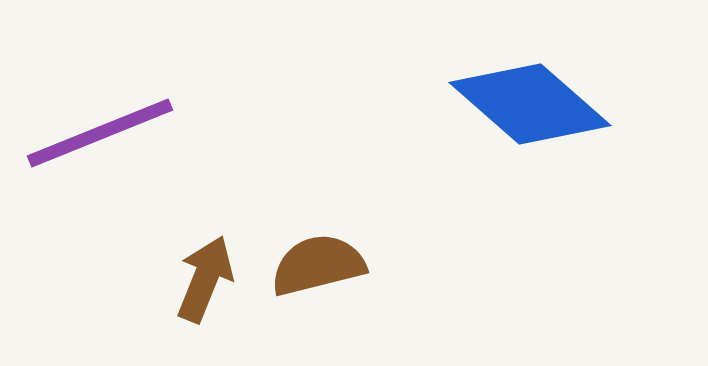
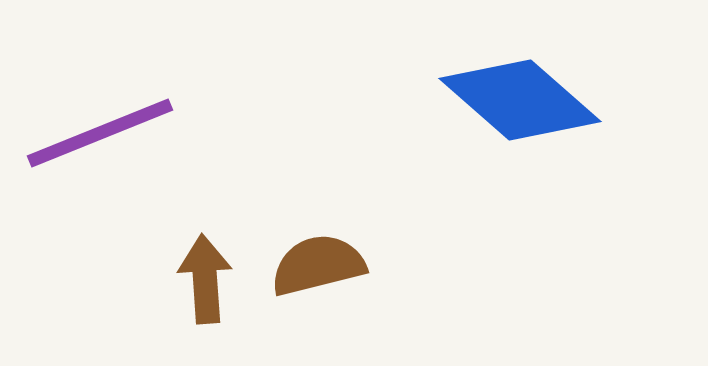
blue diamond: moved 10 px left, 4 px up
brown arrow: rotated 26 degrees counterclockwise
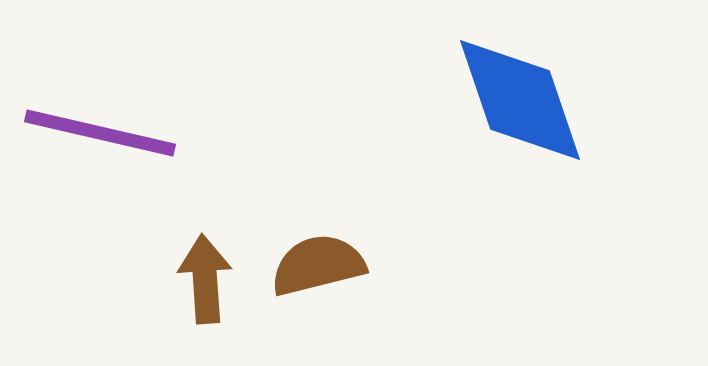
blue diamond: rotated 30 degrees clockwise
purple line: rotated 35 degrees clockwise
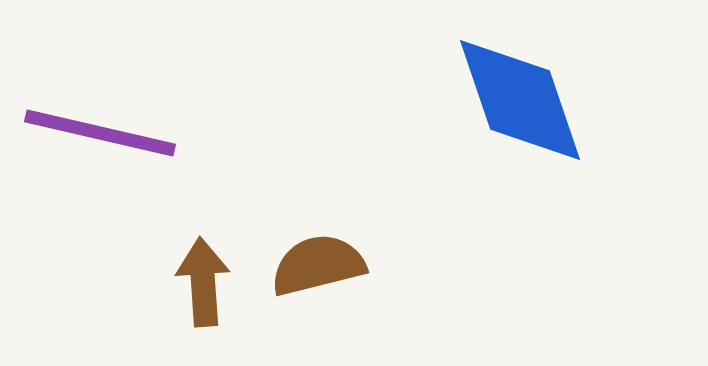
brown arrow: moved 2 px left, 3 px down
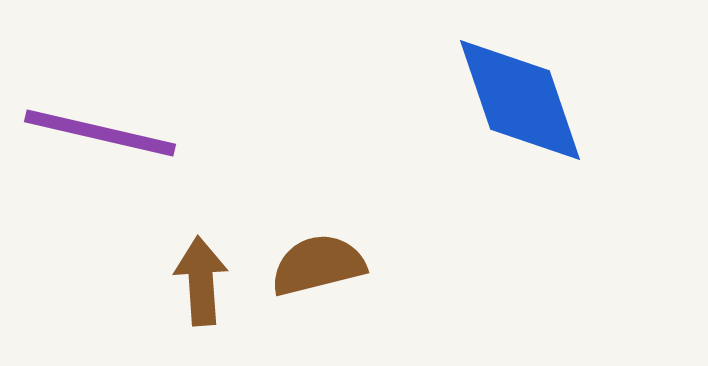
brown arrow: moved 2 px left, 1 px up
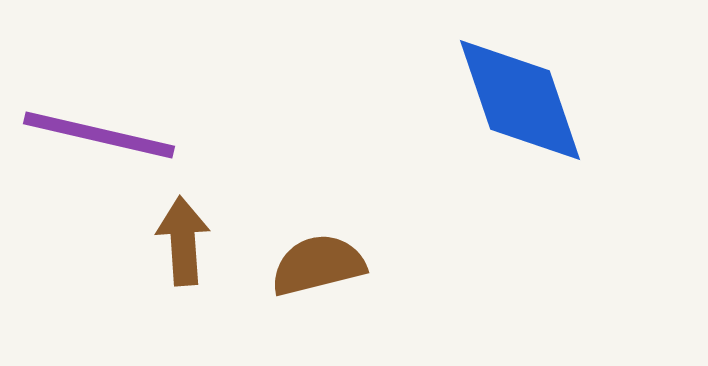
purple line: moved 1 px left, 2 px down
brown arrow: moved 18 px left, 40 px up
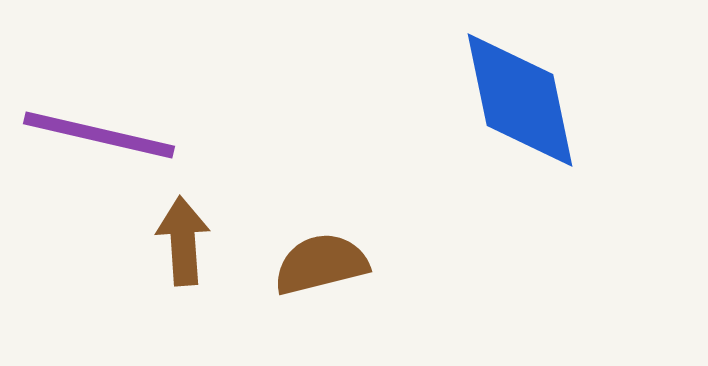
blue diamond: rotated 7 degrees clockwise
brown semicircle: moved 3 px right, 1 px up
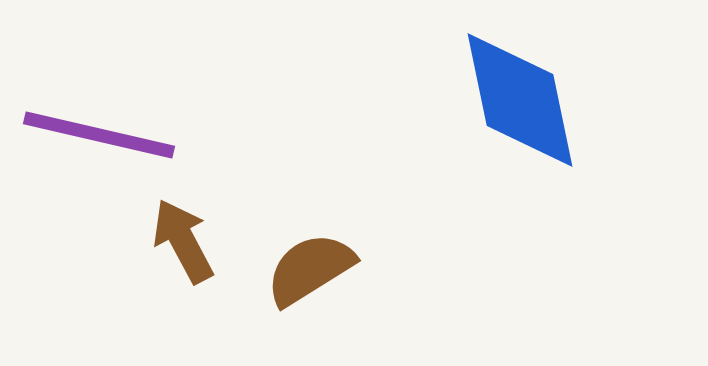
brown arrow: rotated 24 degrees counterclockwise
brown semicircle: moved 11 px left, 5 px down; rotated 18 degrees counterclockwise
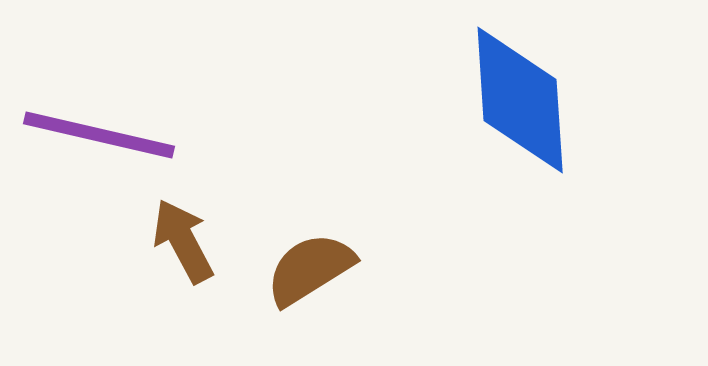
blue diamond: rotated 8 degrees clockwise
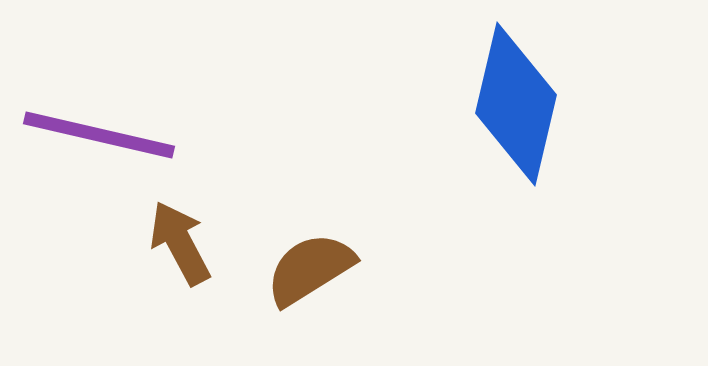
blue diamond: moved 4 px left, 4 px down; rotated 17 degrees clockwise
brown arrow: moved 3 px left, 2 px down
